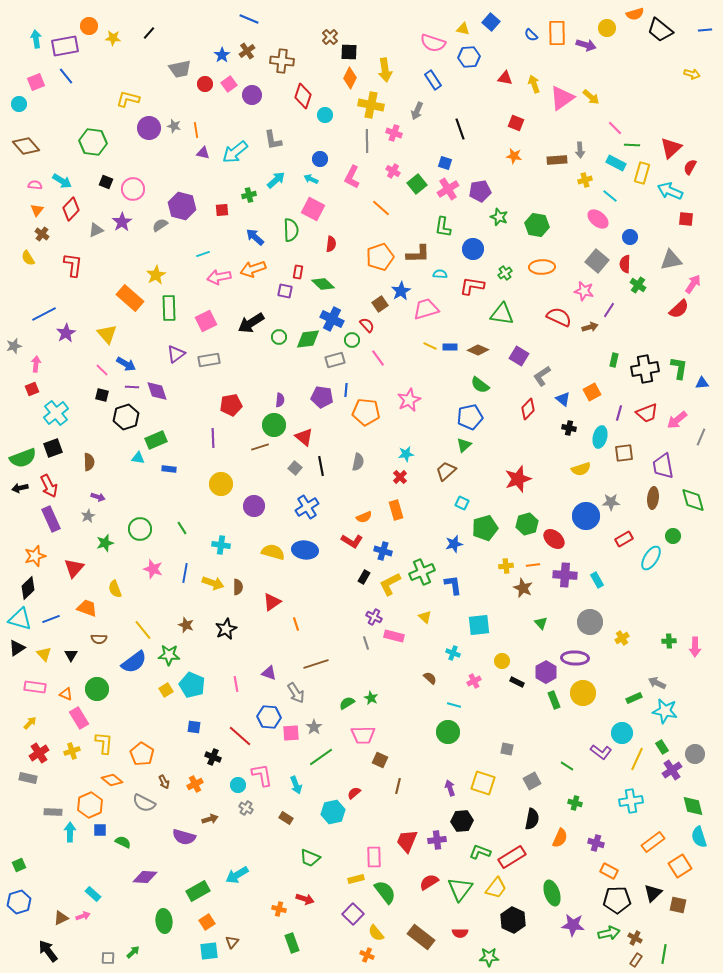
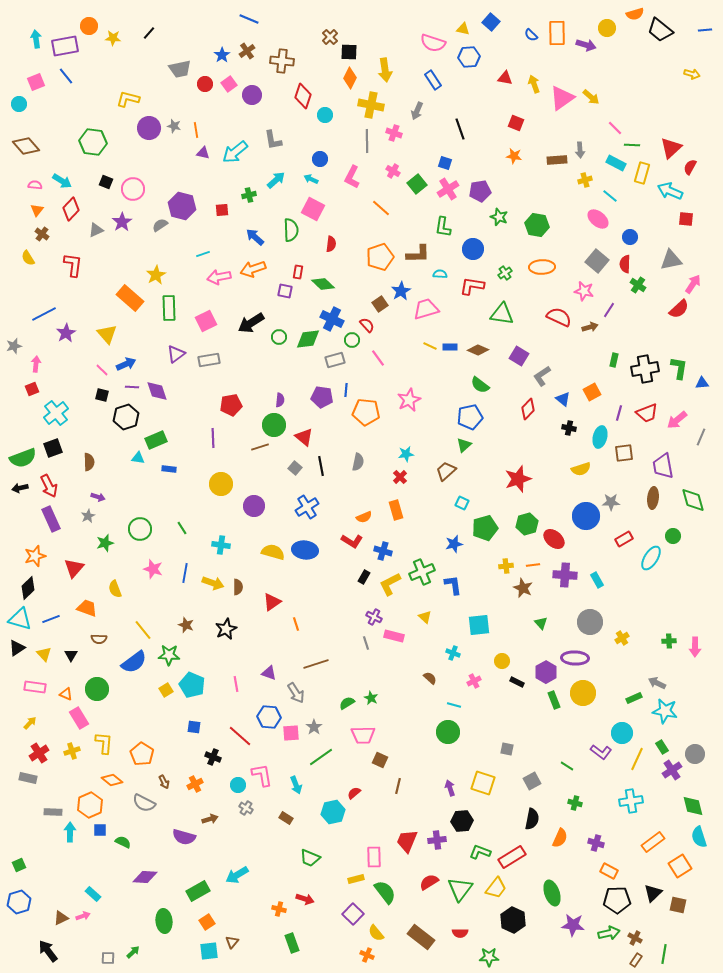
blue arrow at (126, 364): rotated 54 degrees counterclockwise
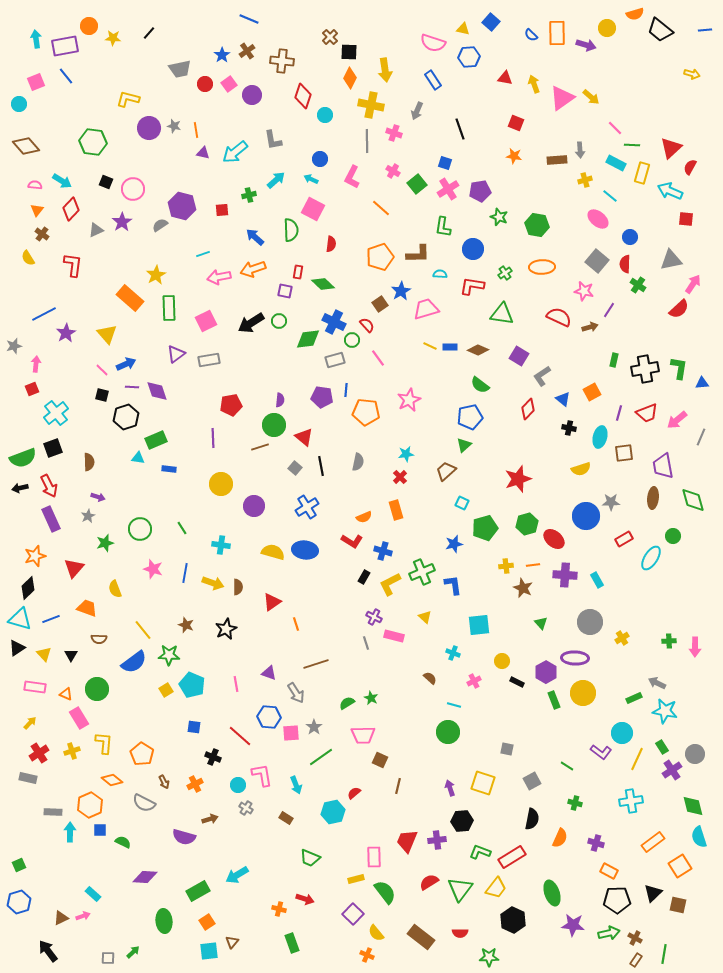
blue cross at (332, 319): moved 2 px right, 3 px down
green circle at (279, 337): moved 16 px up
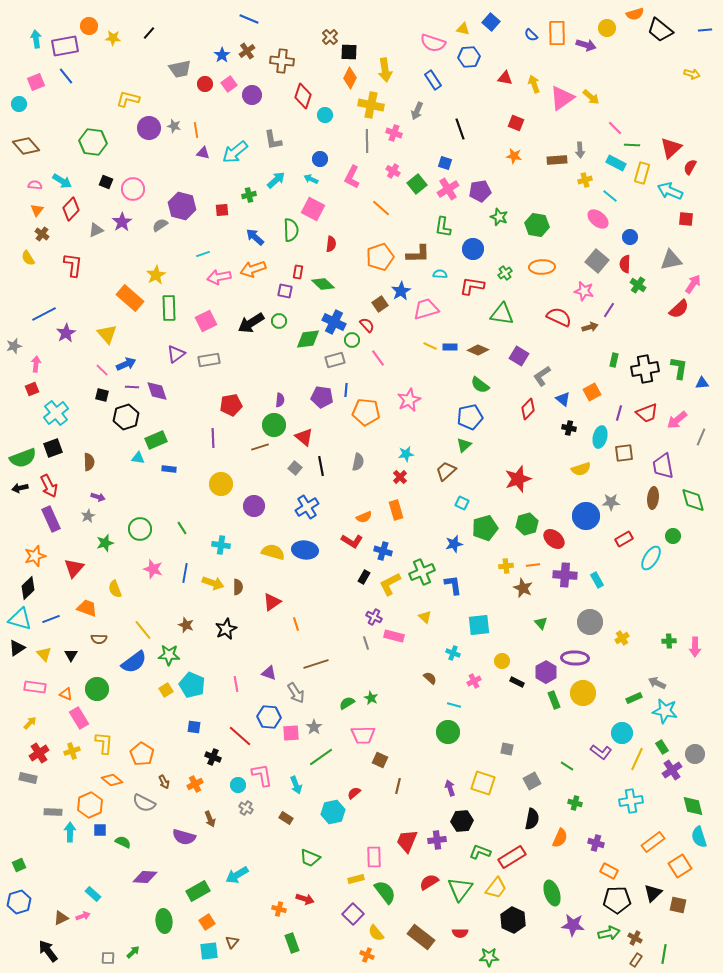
brown arrow at (210, 819): rotated 84 degrees clockwise
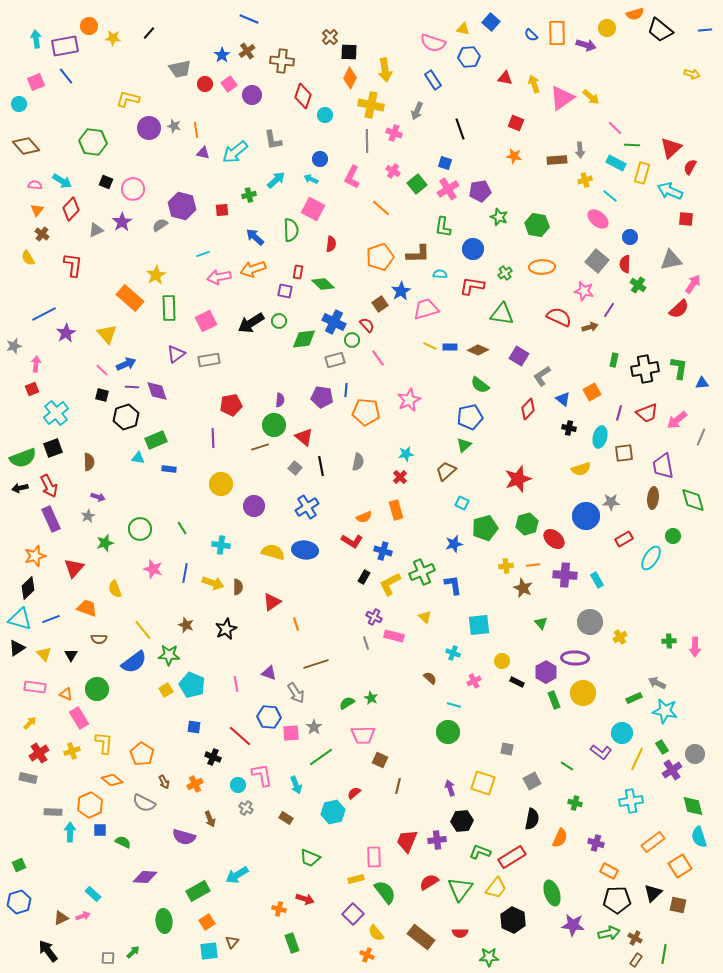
green diamond at (308, 339): moved 4 px left
yellow cross at (622, 638): moved 2 px left, 1 px up
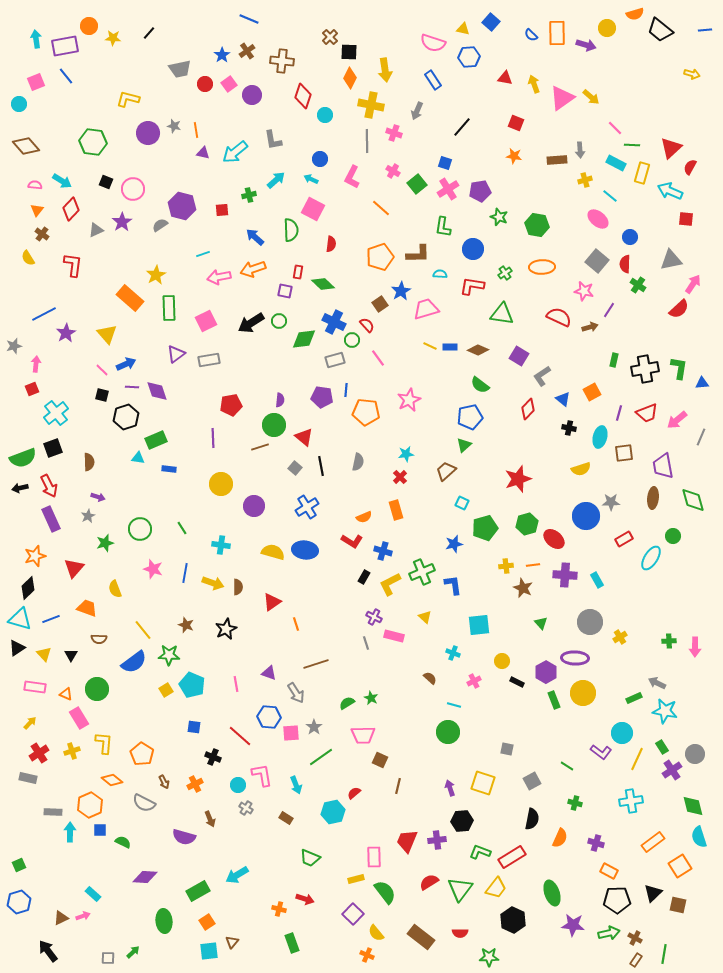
purple circle at (149, 128): moved 1 px left, 5 px down
black line at (460, 129): moved 2 px right, 2 px up; rotated 60 degrees clockwise
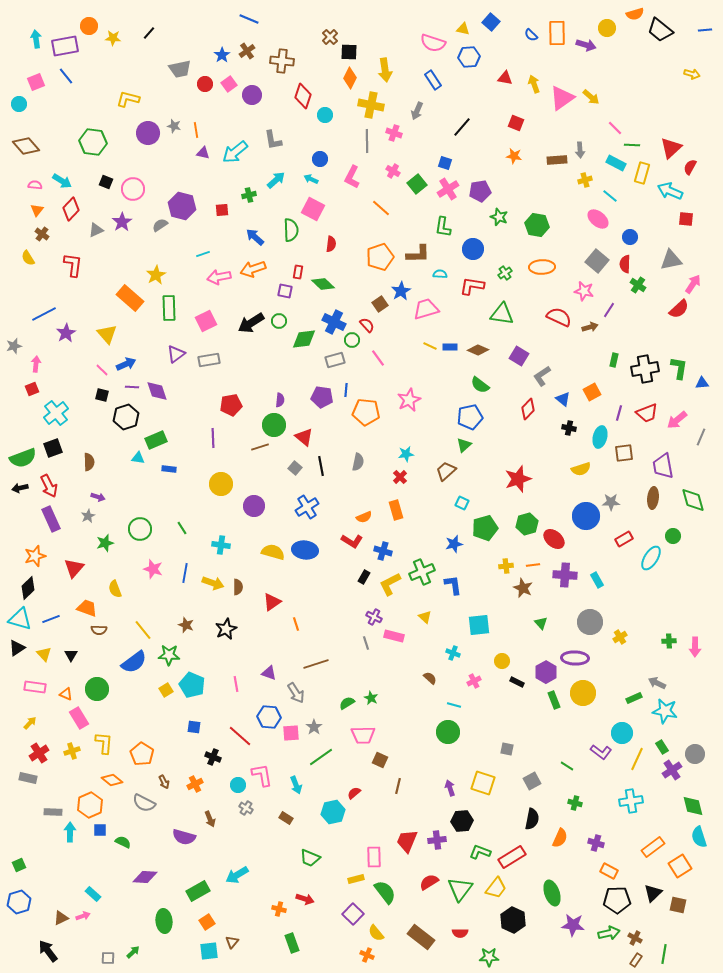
brown semicircle at (99, 639): moved 9 px up
orange rectangle at (653, 842): moved 5 px down
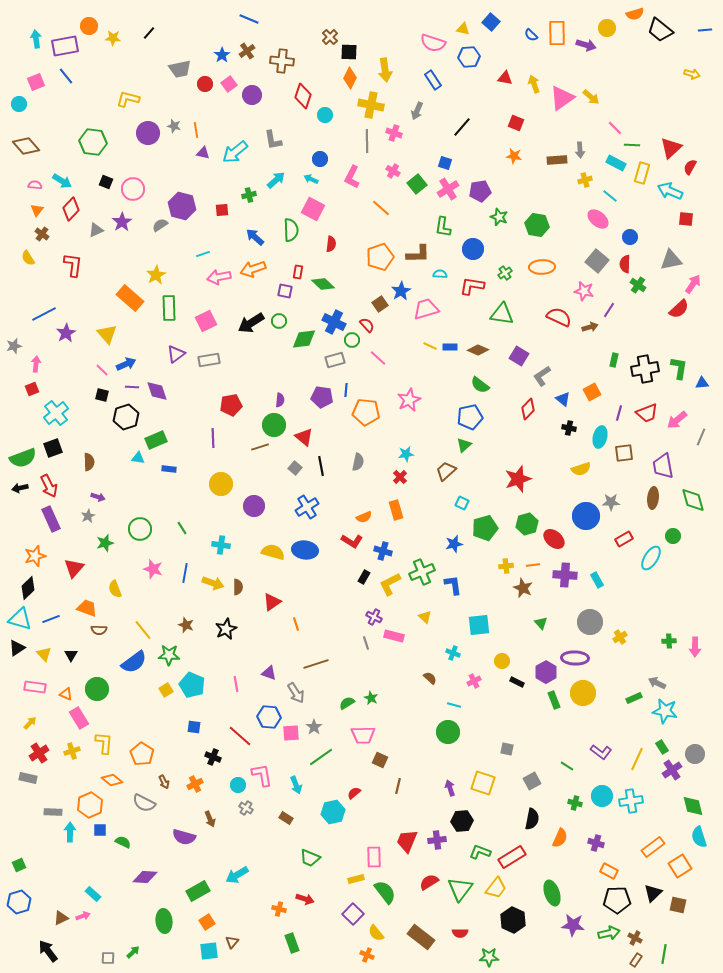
pink line at (378, 358): rotated 12 degrees counterclockwise
cyan circle at (622, 733): moved 20 px left, 63 px down
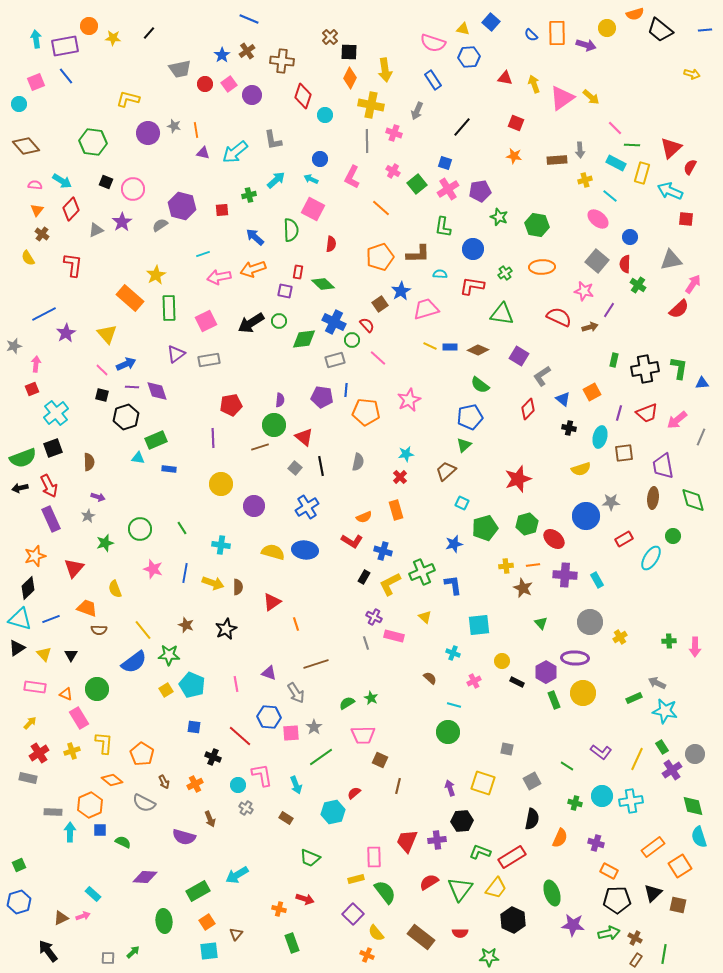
brown triangle at (232, 942): moved 4 px right, 8 px up
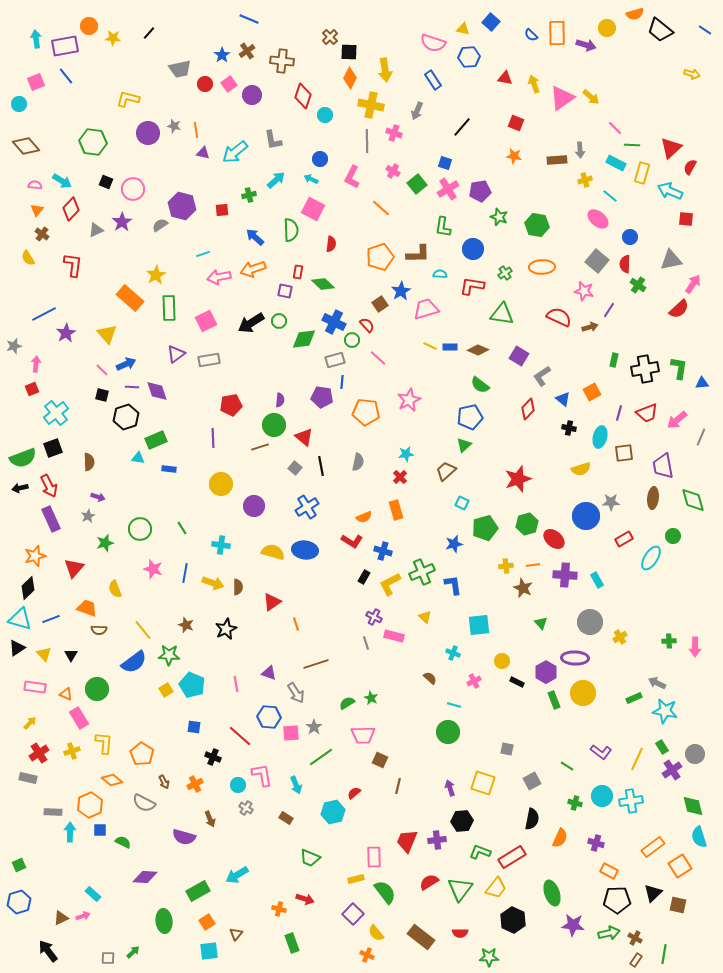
blue line at (705, 30): rotated 40 degrees clockwise
blue line at (346, 390): moved 4 px left, 8 px up
